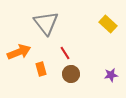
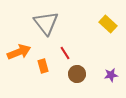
orange rectangle: moved 2 px right, 3 px up
brown circle: moved 6 px right
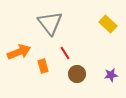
gray triangle: moved 4 px right
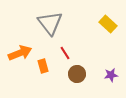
orange arrow: moved 1 px right, 1 px down
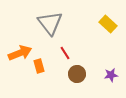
orange rectangle: moved 4 px left
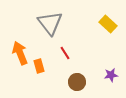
orange arrow: rotated 90 degrees counterclockwise
brown circle: moved 8 px down
